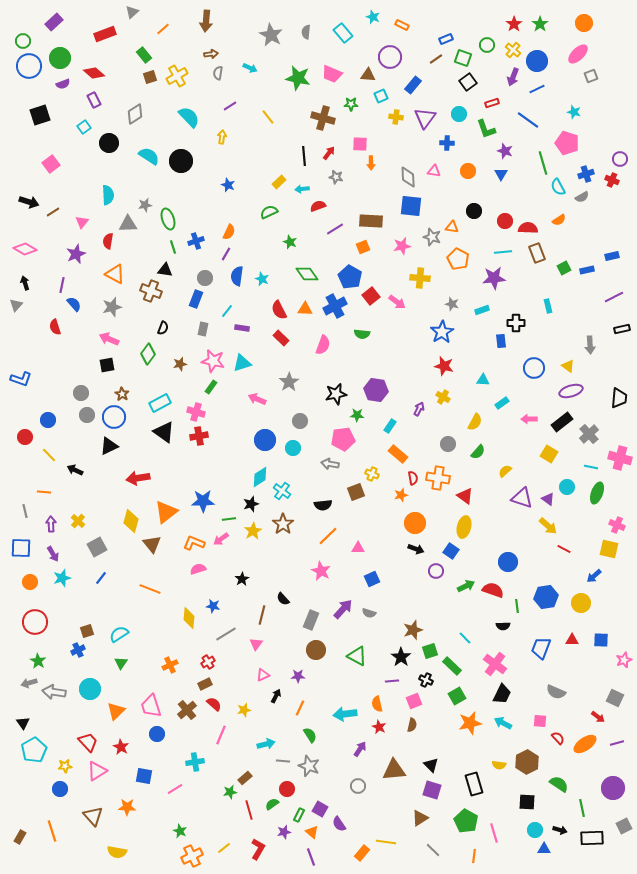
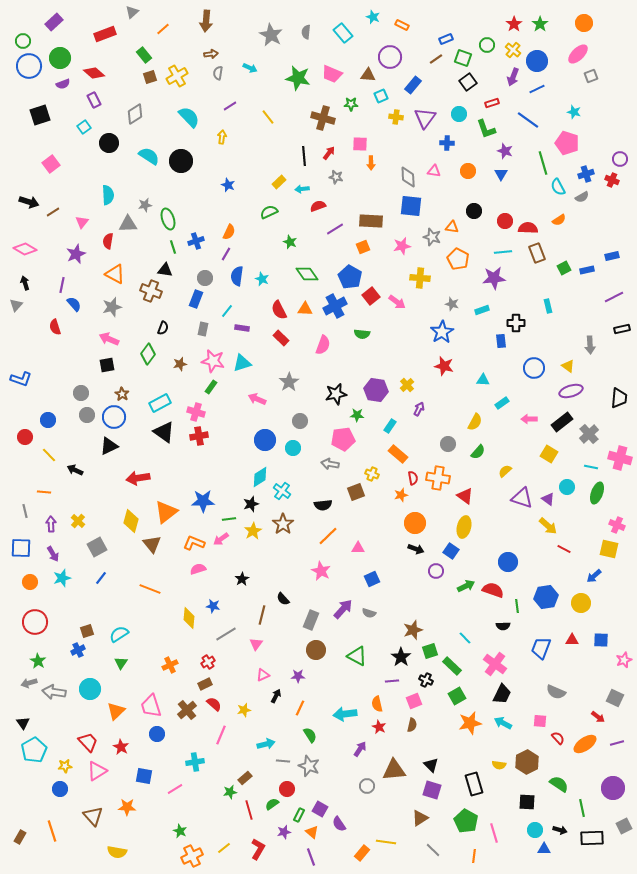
yellow cross at (443, 397): moved 36 px left, 12 px up; rotated 16 degrees clockwise
gray circle at (358, 786): moved 9 px right
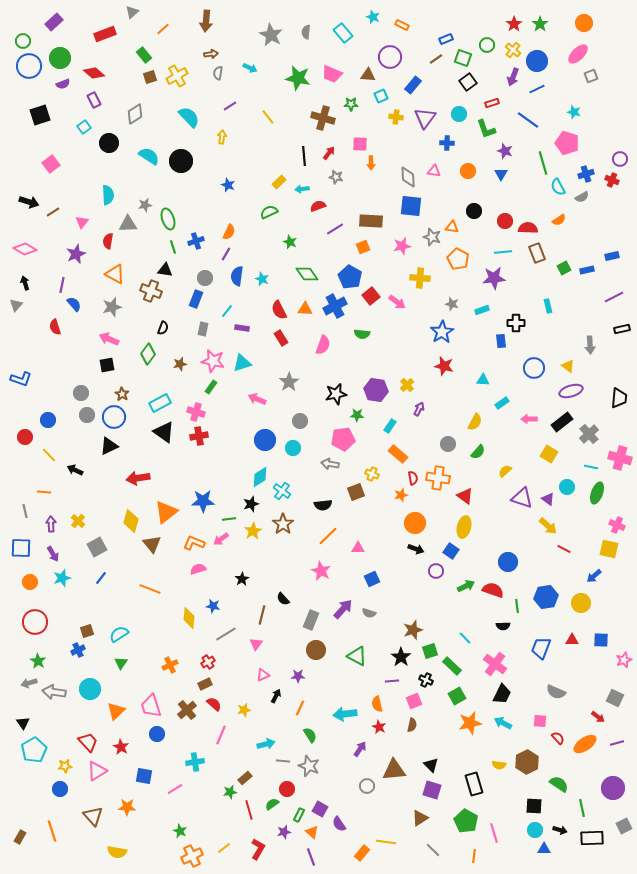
red rectangle at (281, 338): rotated 14 degrees clockwise
black square at (527, 802): moved 7 px right, 4 px down
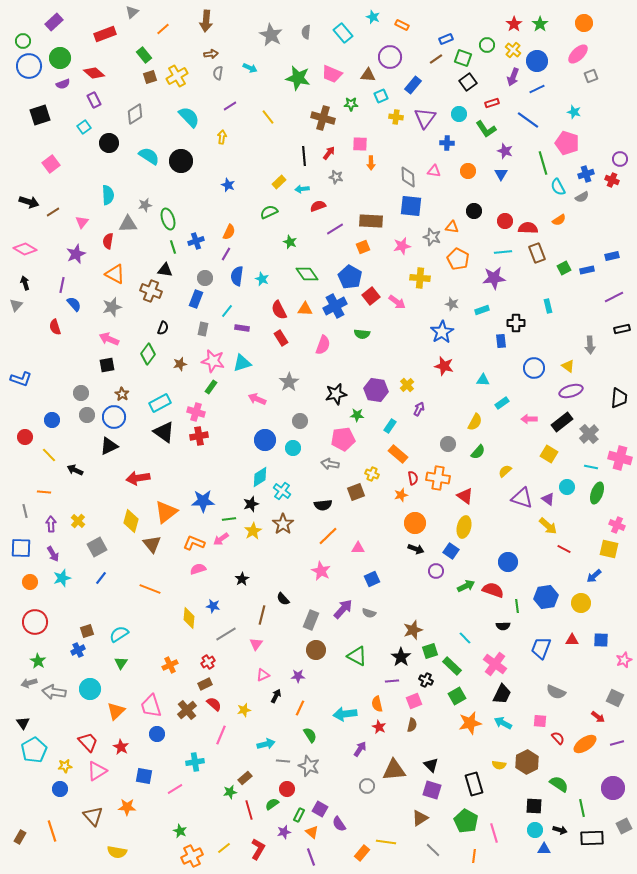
green L-shape at (486, 129): rotated 15 degrees counterclockwise
blue circle at (48, 420): moved 4 px right
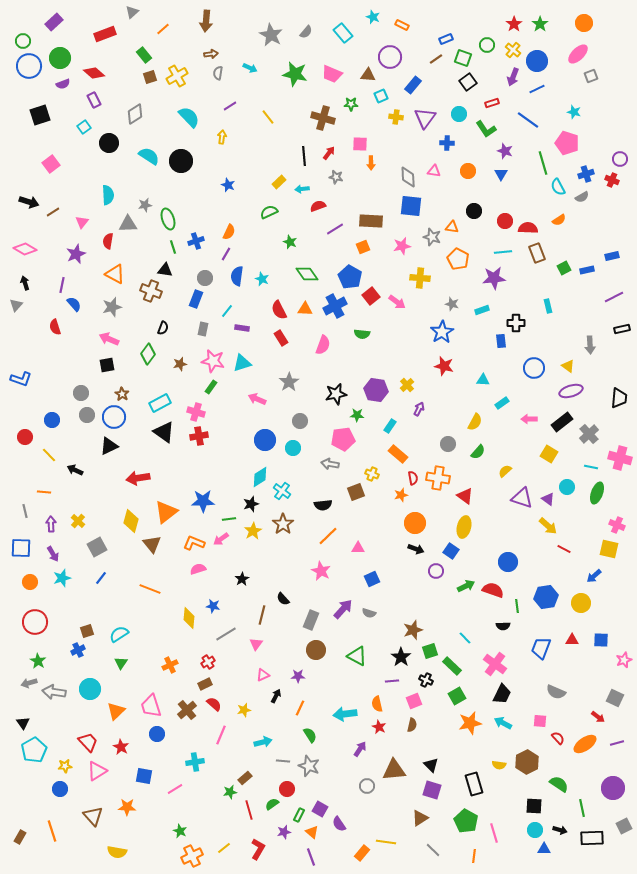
gray semicircle at (306, 32): rotated 144 degrees counterclockwise
green star at (298, 78): moved 3 px left, 4 px up
cyan arrow at (266, 744): moved 3 px left, 2 px up
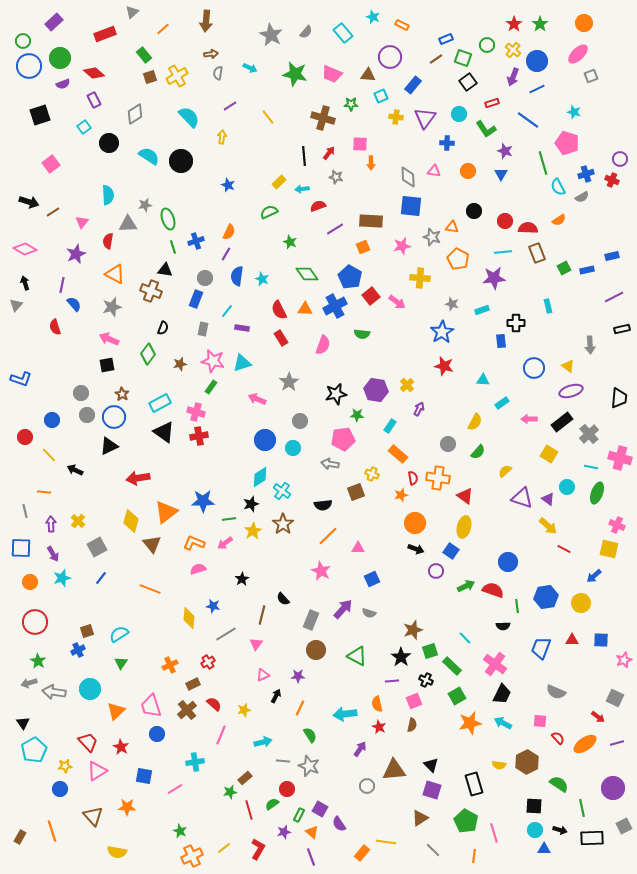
pink arrow at (221, 539): moved 4 px right, 4 px down
brown rectangle at (205, 684): moved 12 px left
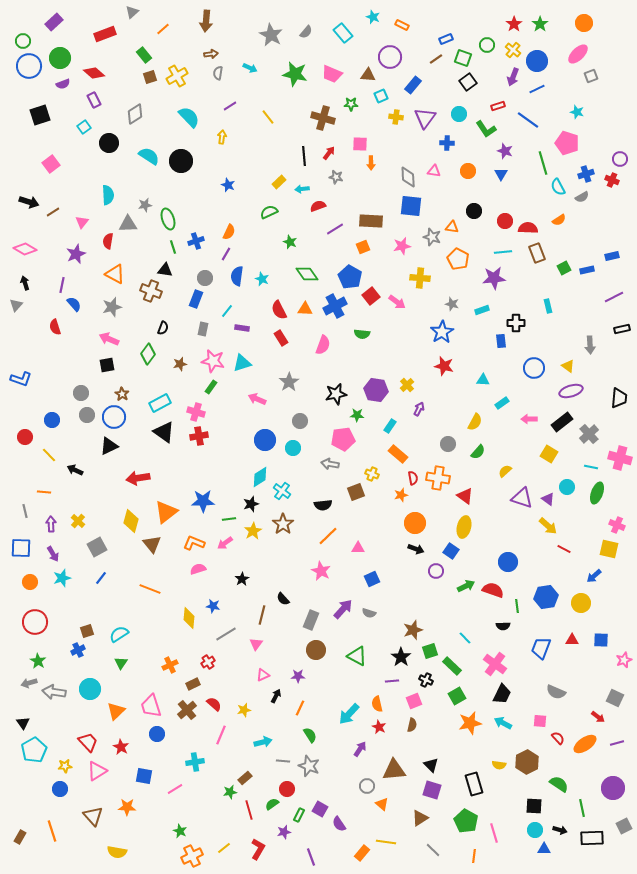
red rectangle at (492, 103): moved 6 px right, 3 px down
cyan star at (574, 112): moved 3 px right
cyan arrow at (345, 714): moved 4 px right; rotated 40 degrees counterclockwise
orange triangle at (312, 832): moved 70 px right, 28 px up
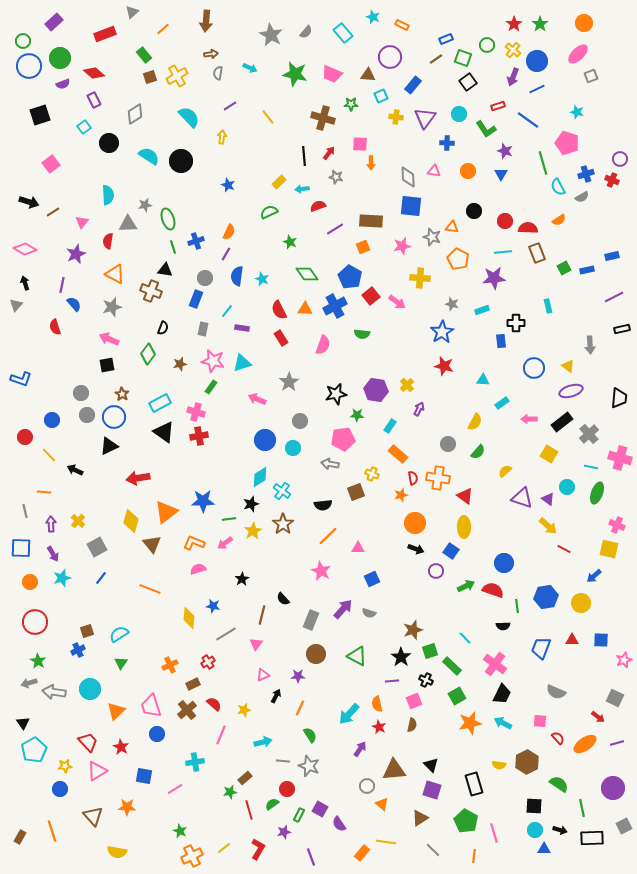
yellow ellipse at (464, 527): rotated 15 degrees counterclockwise
blue circle at (508, 562): moved 4 px left, 1 px down
brown circle at (316, 650): moved 4 px down
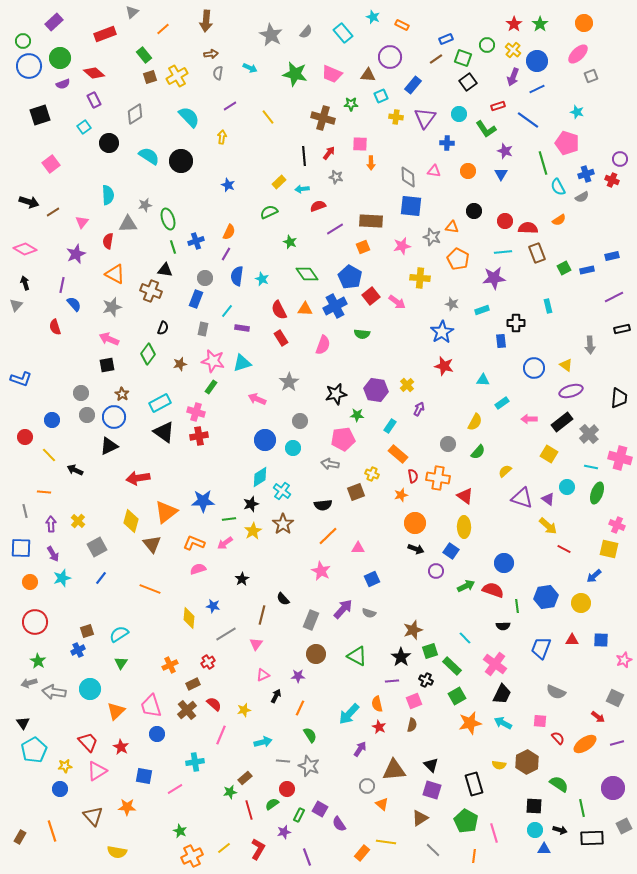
yellow triangle at (568, 366): moved 2 px left, 1 px up
red semicircle at (413, 478): moved 2 px up
purple line at (311, 857): moved 4 px left
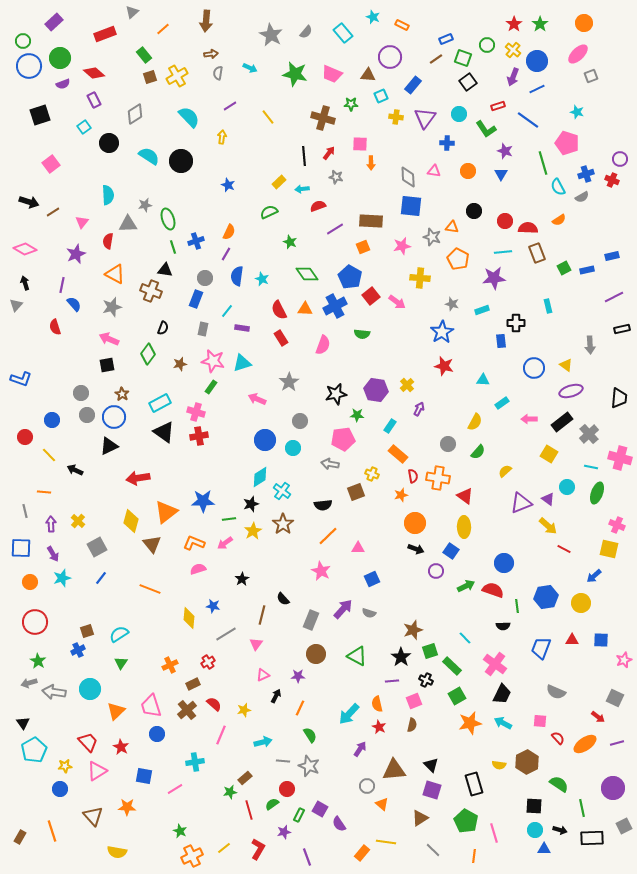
purple triangle at (522, 498): moved 1 px left, 5 px down; rotated 40 degrees counterclockwise
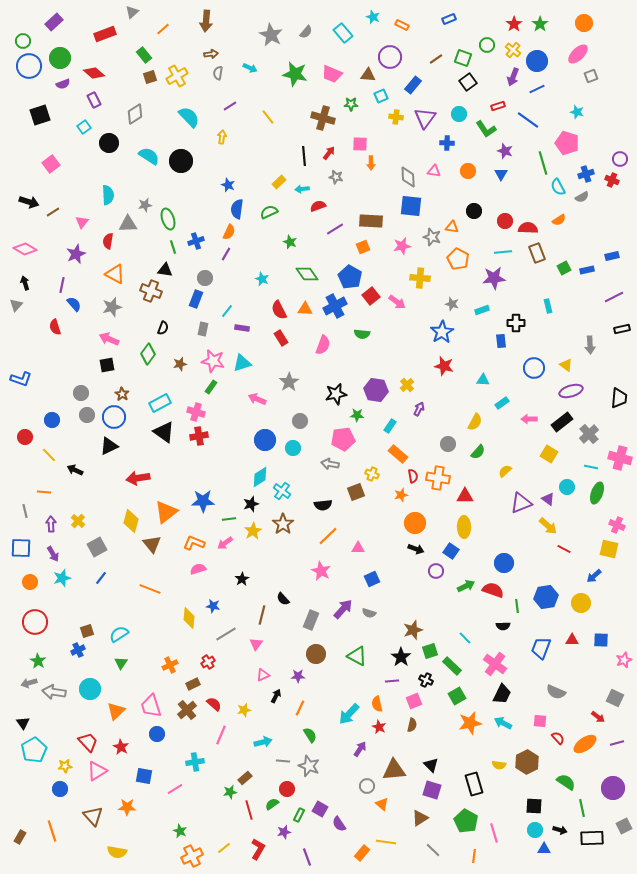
blue rectangle at (446, 39): moved 3 px right, 20 px up
blue semicircle at (237, 276): moved 67 px up
red triangle at (465, 496): rotated 36 degrees counterclockwise
green semicircle at (559, 784): moved 7 px right, 2 px up
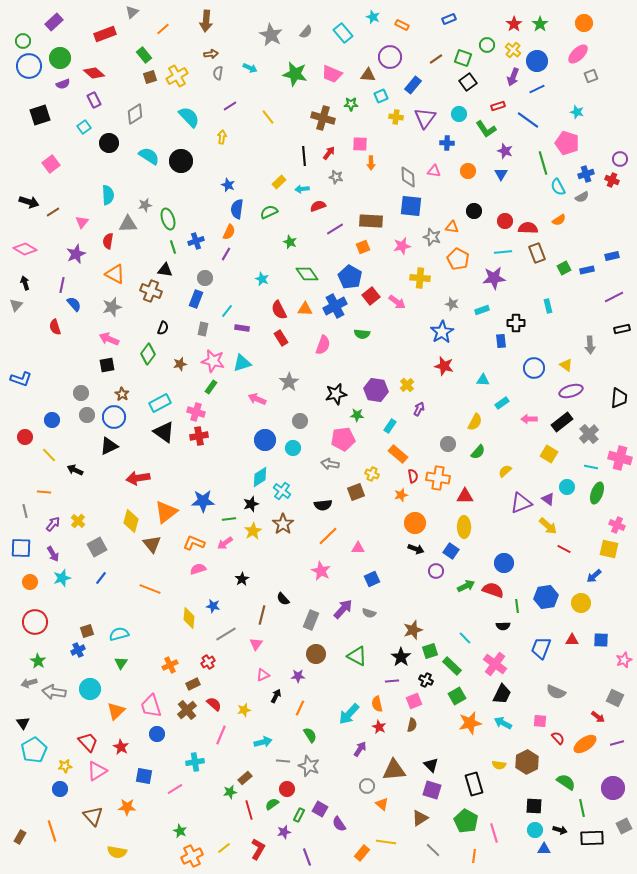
purple arrow at (51, 524): moved 2 px right; rotated 42 degrees clockwise
cyan semicircle at (119, 634): rotated 18 degrees clockwise
